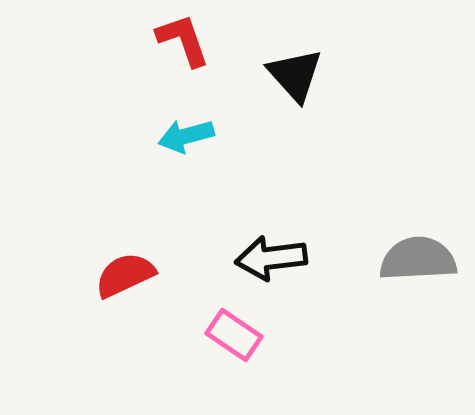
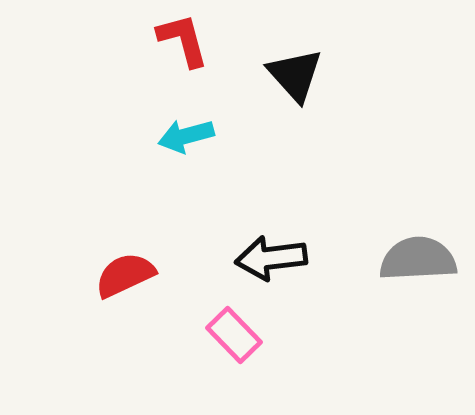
red L-shape: rotated 4 degrees clockwise
pink rectangle: rotated 12 degrees clockwise
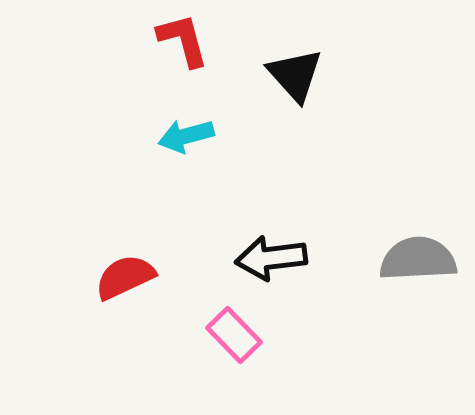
red semicircle: moved 2 px down
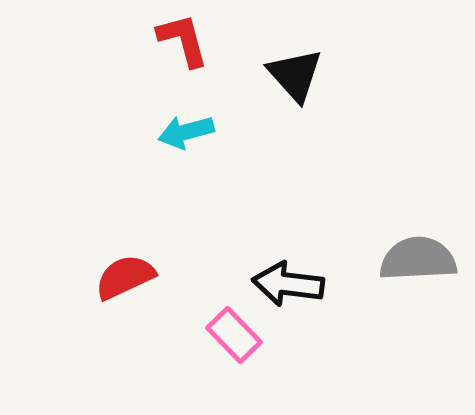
cyan arrow: moved 4 px up
black arrow: moved 17 px right, 26 px down; rotated 14 degrees clockwise
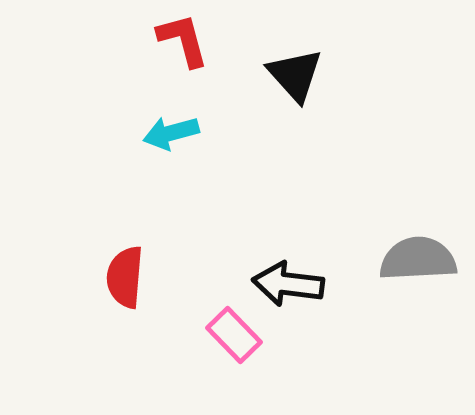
cyan arrow: moved 15 px left, 1 px down
red semicircle: rotated 60 degrees counterclockwise
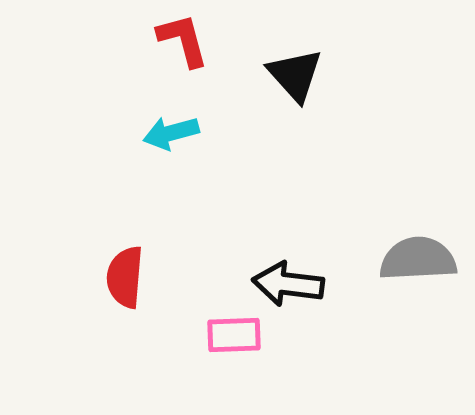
pink rectangle: rotated 48 degrees counterclockwise
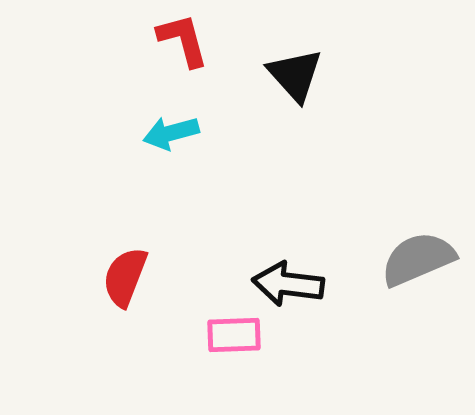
gray semicircle: rotated 20 degrees counterclockwise
red semicircle: rotated 16 degrees clockwise
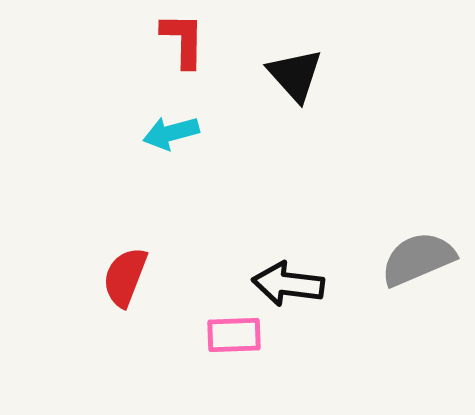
red L-shape: rotated 16 degrees clockwise
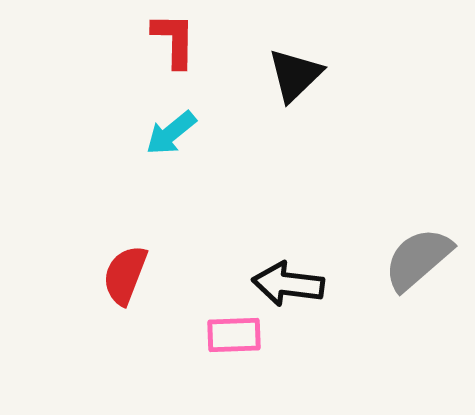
red L-shape: moved 9 px left
black triangle: rotated 28 degrees clockwise
cyan arrow: rotated 24 degrees counterclockwise
gray semicircle: rotated 18 degrees counterclockwise
red semicircle: moved 2 px up
